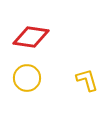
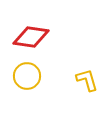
yellow circle: moved 2 px up
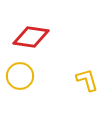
yellow circle: moved 7 px left
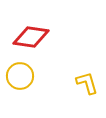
yellow L-shape: moved 3 px down
